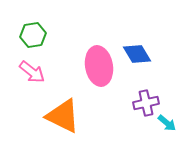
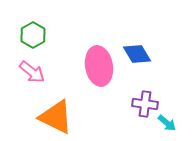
green hexagon: rotated 20 degrees counterclockwise
purple cross: moved 1 px left, 1 px down; rotated 20 degrees clockwise
orange triangle: moved 7 px left, 1 px down
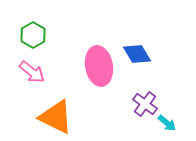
purple cross: rotated 30 degrees clockwise
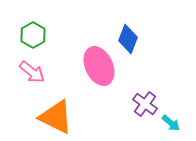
blue diamond: moved 9 px left, 15 px up; rotated 52 degrees clockwise
pink ellipse: rotated 15 degrees counterclockwise
cyan arrow: moved 4 px right
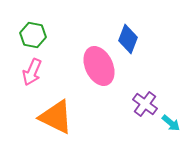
green hexagon: rotated 20 degrees counterclockwise
pink arrow: rotated 76 degrees clockwise
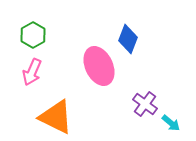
green hexagon: rotated 20 degrees clockwise
